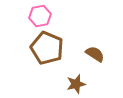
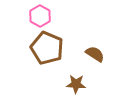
pink hexagon: rotated 20 degrees counterclockwise
brown star: rotated 18 degrees clockwise
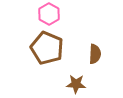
pink hexagon: moved 9 px right, 2 px up
brown semicircle: rotated 60 degrees clockwise
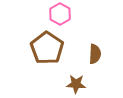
pink hexagon: moved 11 px right
brown pentagon: rotated 12 degrees clockwise
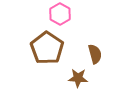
brown semicircle: rotated 18 degrees counterclockwise
brown star: moved 2 px right, 6 px up
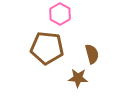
brown pentagon: rotated 28 degrees counterclockwise
brown semicircle: moved 3 px left
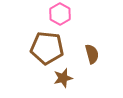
brown star: moved 15 px left; rotated 18 degrees counterclockwise
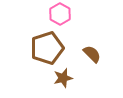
brown pentagon: rotated 24 degrees counterclockwise
brown semicircle: rotated 30 degrees counterclockwise
